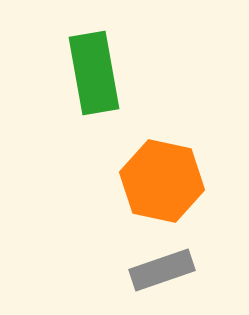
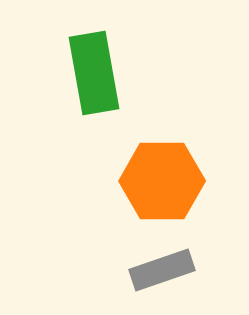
orange hexagon: rotated 12 degrees counterclockwise
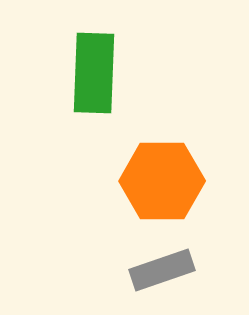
green rectangle: rotated 12 degrees clockwise
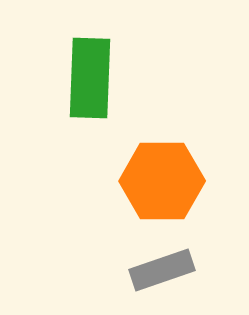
green rectangle: moved 4 px left, 5 px down
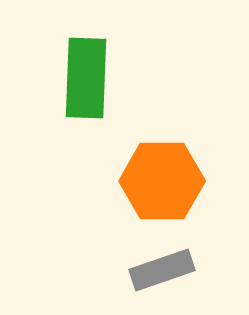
green rectangle: moved 4 px left
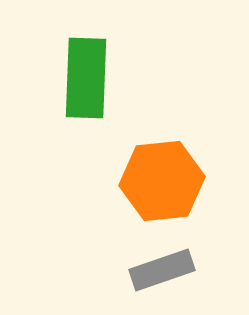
orange hexagon: rotated 6 degrees counterclockwise
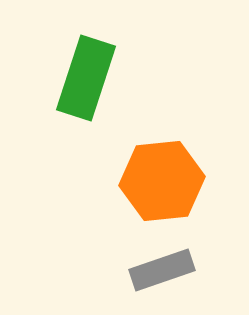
green rectangle: rotated 16 degrees clockwise
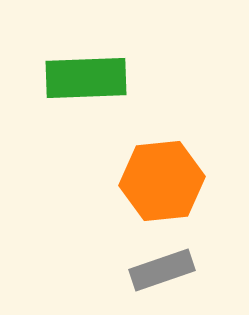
green rectangle: rotated 70 degrees clockwise
